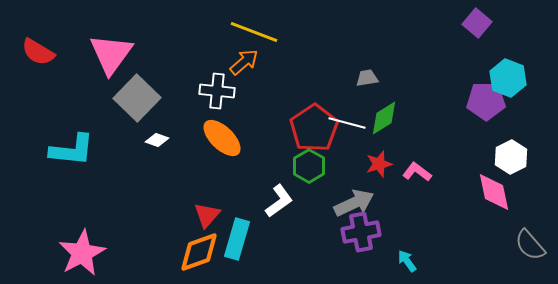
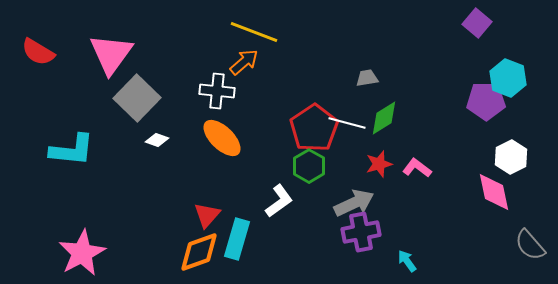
pink L-shape: moved 4 px up
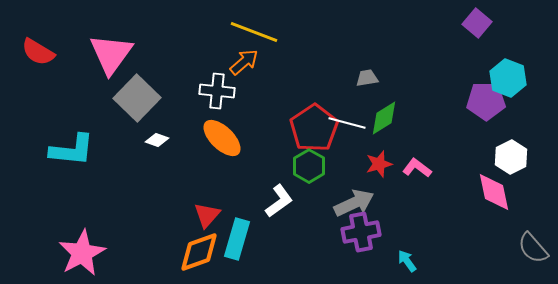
gray semicircle: moved 3 px right, 3 px down
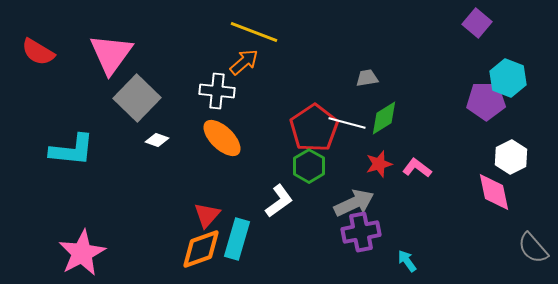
orange diamond: moved 2 px right, 3 px up
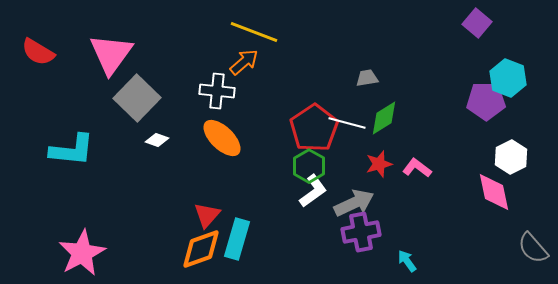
white L-shape: moved 34 px right, 10 px up
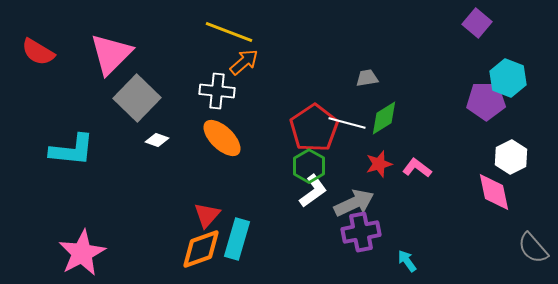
yellow line: moved 25 px left
pink triangle: rotated 9 degrees clockwise
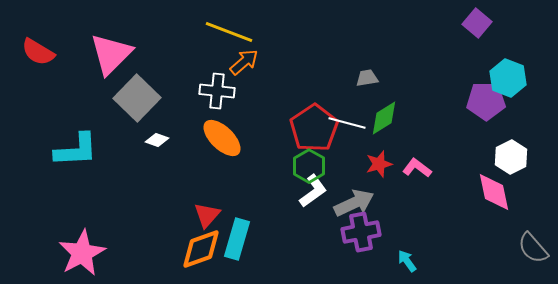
cyan L-shape: moved 4 px right; rotated 9 degrees counterclockwise
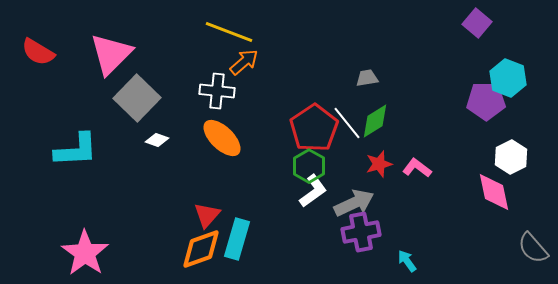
green diamond: moved 9 px left, 3 px down
white line: rotated 36 degrees clockwise
pink star: moved 3 px right; rotated 9 degrees counterclockwise
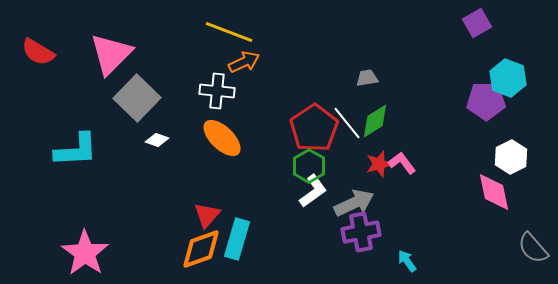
purple square: rotated 20 degrees clockwise
orange arrow: rotated 16 degrees clockwise
pink L-shape: moved 15 px left, 5 px up; rotated 16 degrees clockwise
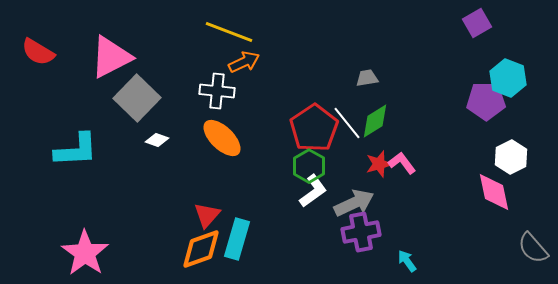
pink triangle: moved 3 px down; rotated 18 degrees clockwise
